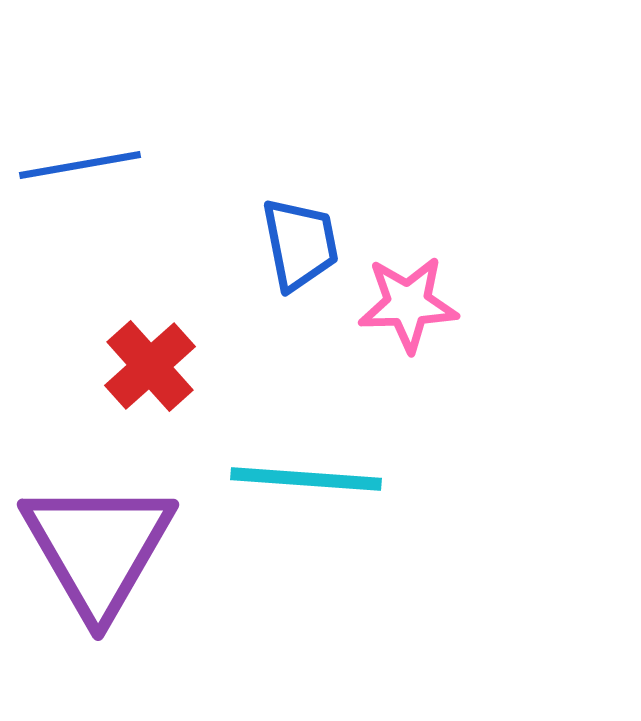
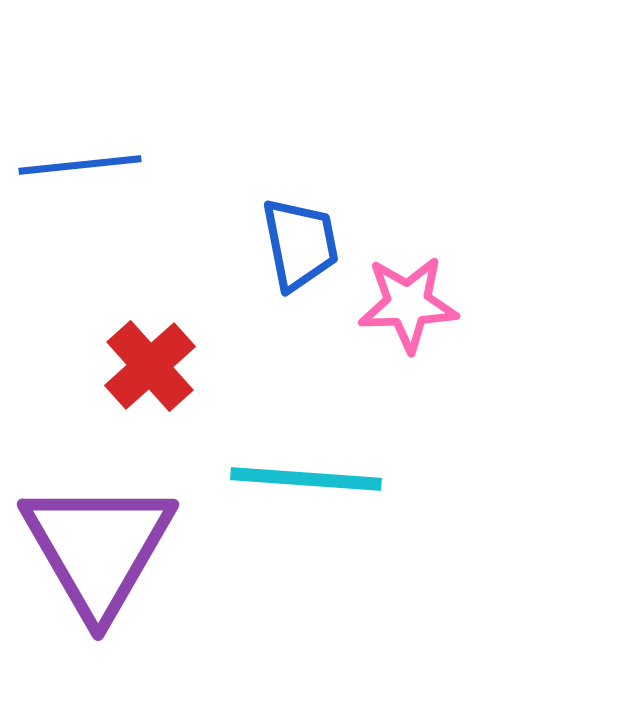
blue line: rotated 4 degrees clockwise
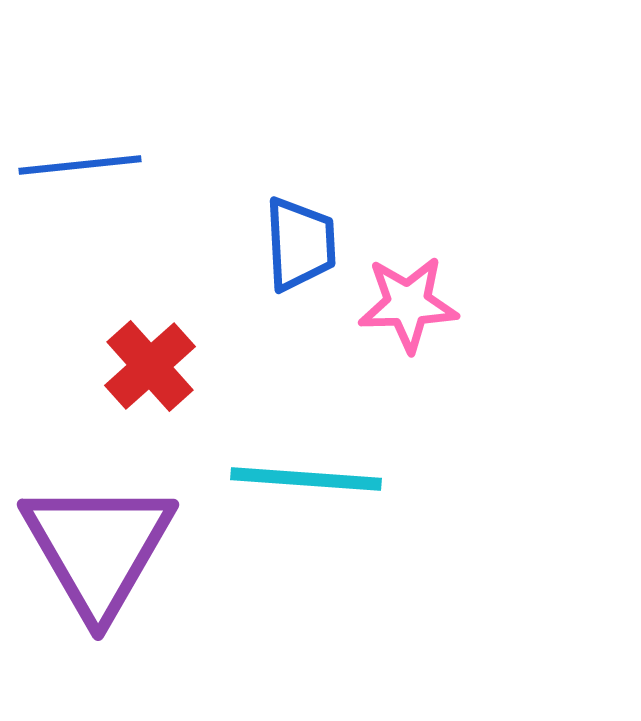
blue trapezoid: rotated 8 degrees clockwise
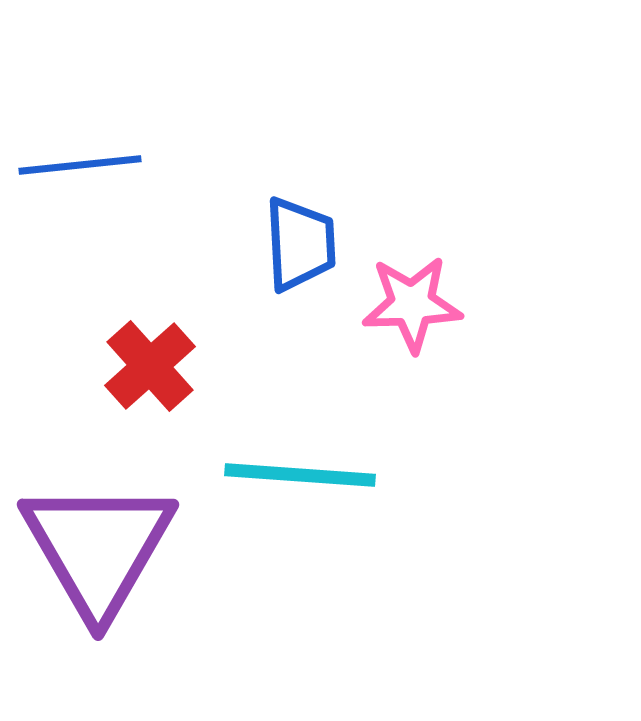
pink star: moved 4 px right
cyan line: moved 6 px left, 4 px up
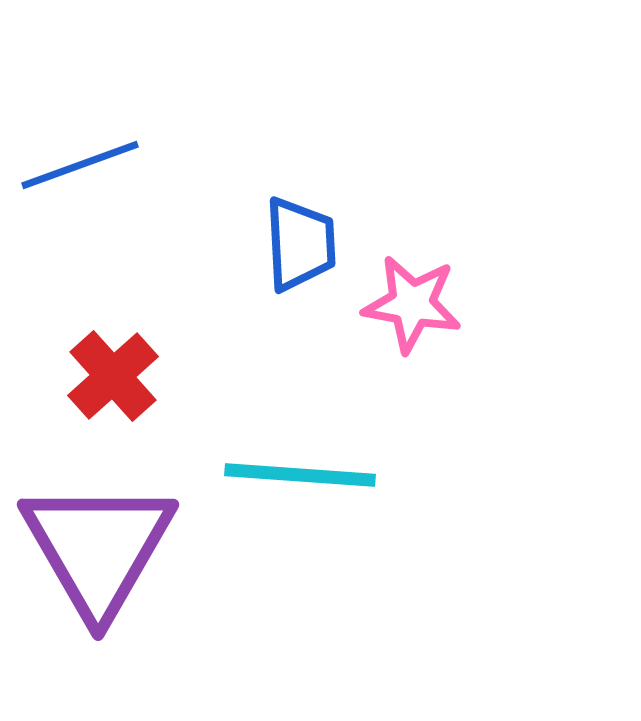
blue line: rotated 14 degrees counterclockwise
pink star: rotated 12 degrees clockwise
red cross: moved 37 px left, 10 px down
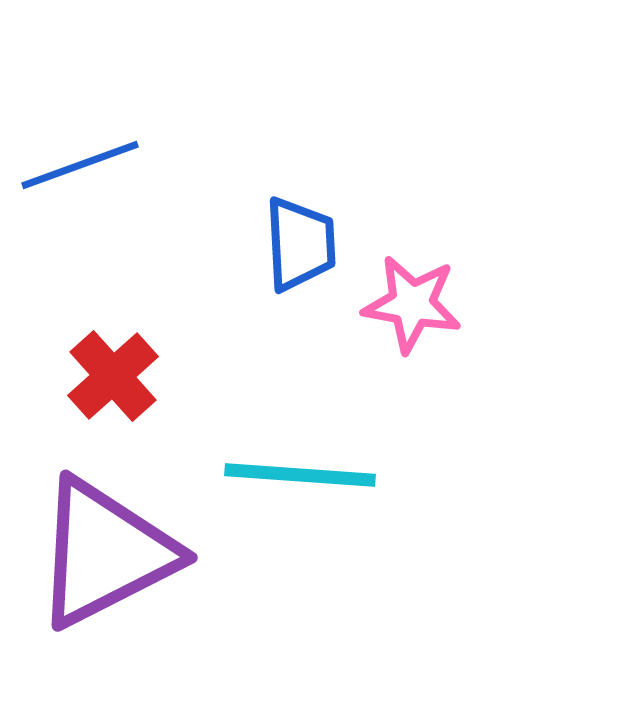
purple triangle: moved 7 px right, 5 px down; rotated 33 degrees clockwise
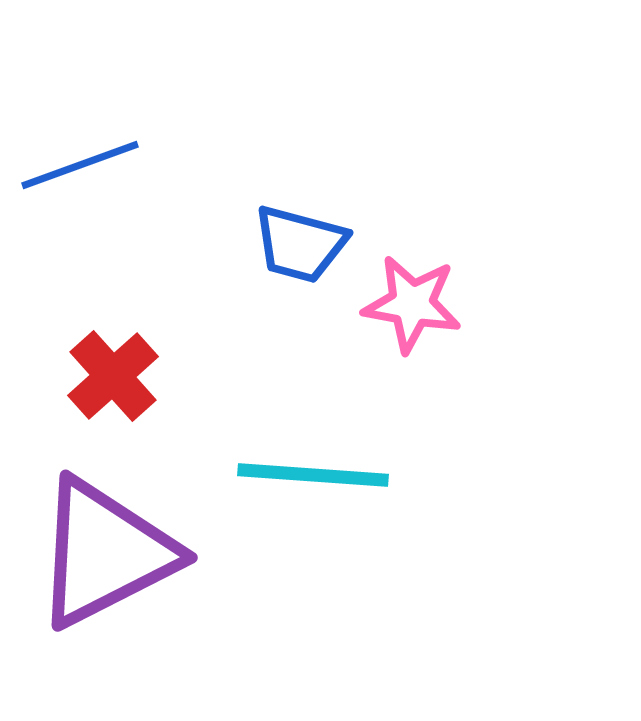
blue trapezoid: rotated 108 degrees clockwise
cyan line: moved 13 px right
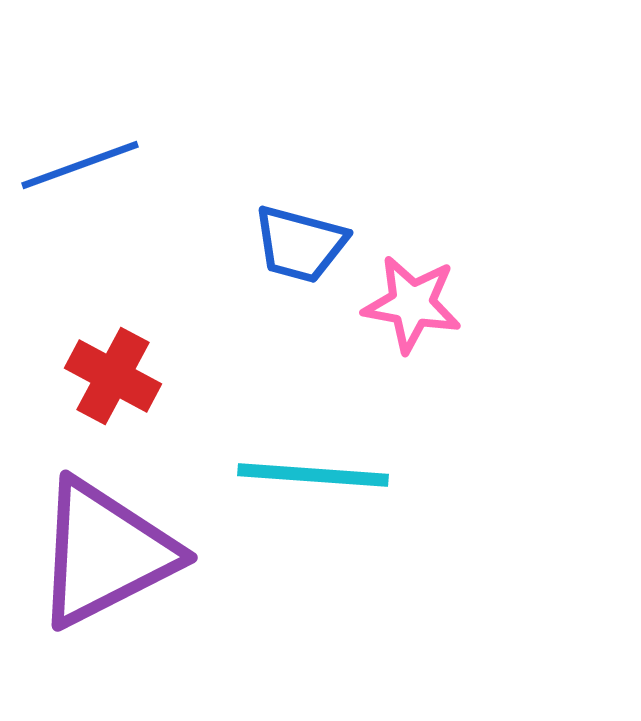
red cross: rotated 20 degrees counterclockwise
